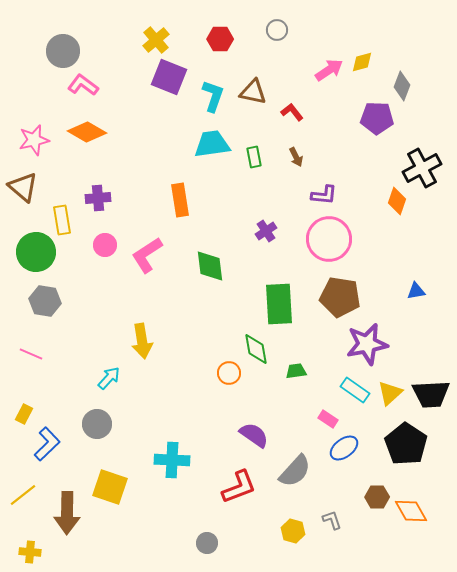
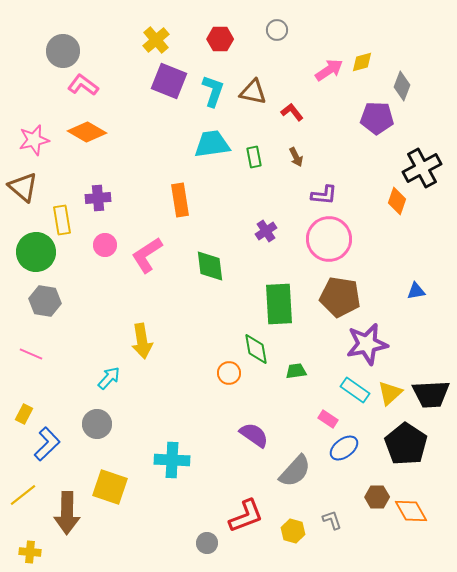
purple square at (169, 77): moved 4 px down
cyan L-shape at (213, 96): moved 5 px up
red L-shape at (239, 487): moved 7 px right, 29 px down
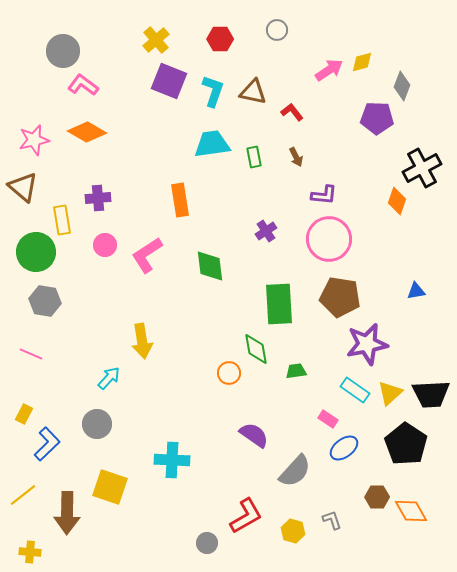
red L-shape at (246, 516): rotated 9 degrees counterclockwise
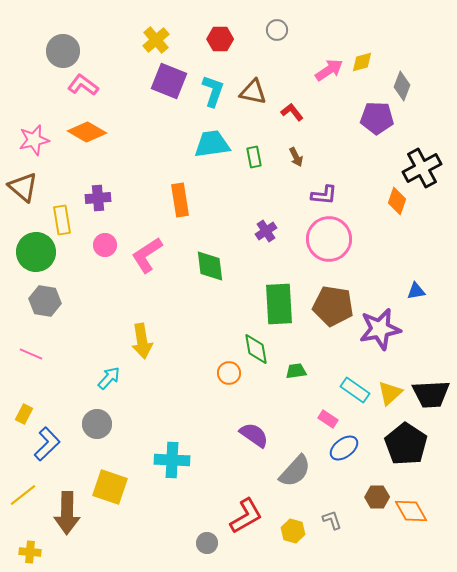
brown pentagon at (340, 297): moved 7 px left, 9 px down
purple star at (367, 344): moved 13 px right, 15 px up
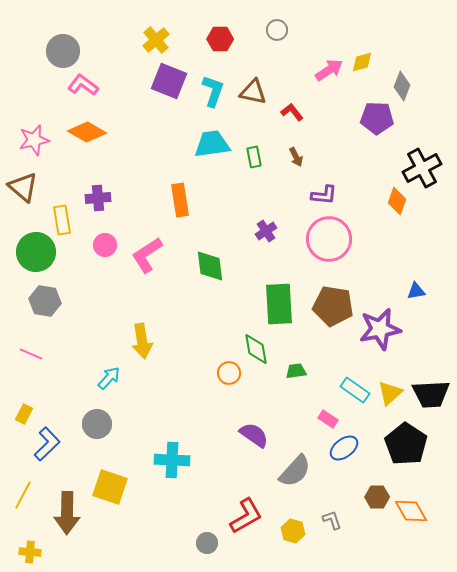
yellow line at (23, 495): rotated 24 degrees counterclockwise
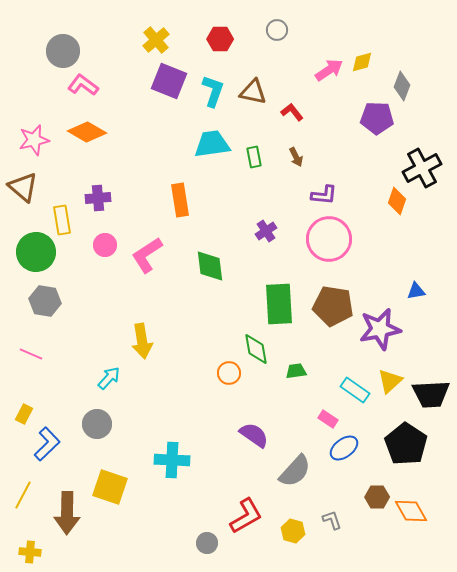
yellow triangle at (390, 393): moved 12 px up
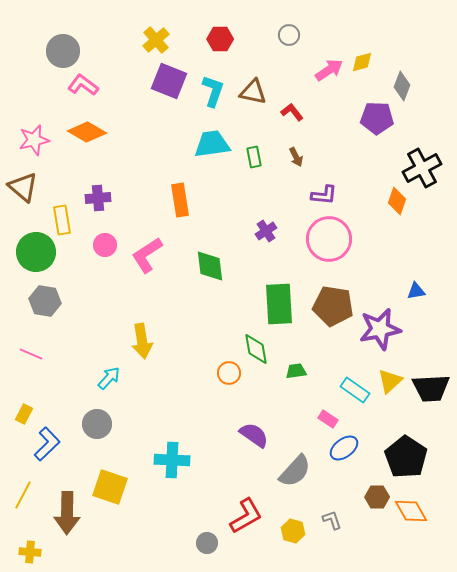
gray circle at (277, 30): moved 12 px right, 5 px down
black trapezoid at (431, 394): moved 6 px up
black pentagon at (406, 444): moved 13 px down
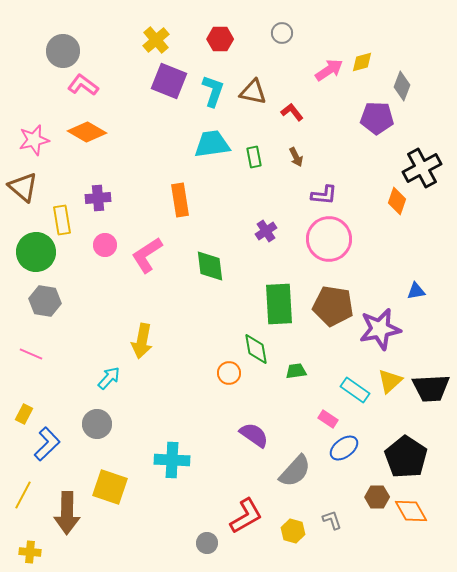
gray circle at (289, 35): moved 7 px left, 2 px up
yellow arrow at (142, 341): rotated 20 degrees clockwise
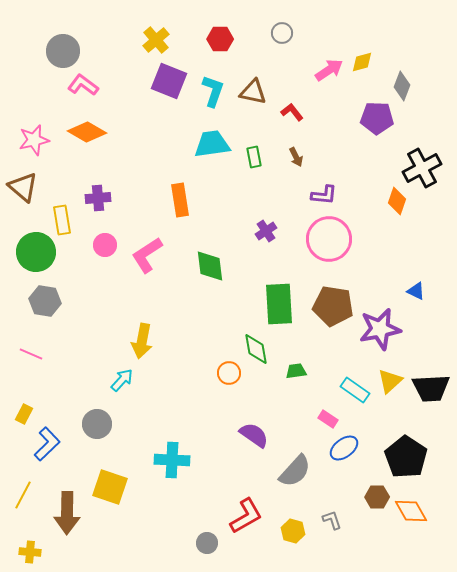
blue triangle at (416, 291): rotated 36 degrees clockwise
cyan arrow at (109, 378): moved 13 px right, 2 px down
